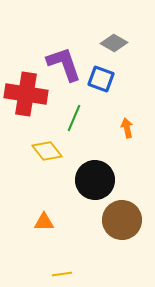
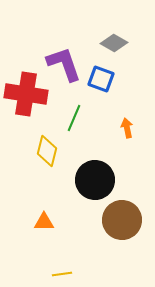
yellow diamond: rotated 52 degrees clockwise
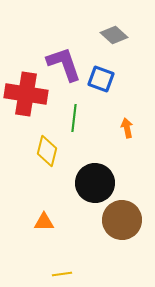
gray diamond: moved 8 px up; rotated 12 degrees clockwise
green line: rotated 16 degrees counterclockwise
black circle: moved 3 px down
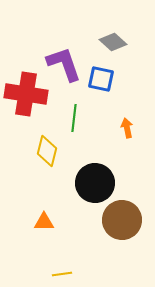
gray diamond: moved 1 px left, 7 px down
blue square: rotated 8 degrees counterclockwise
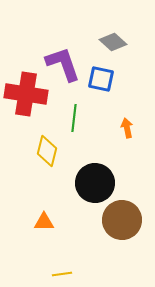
purple L-shape: moved 1 px left
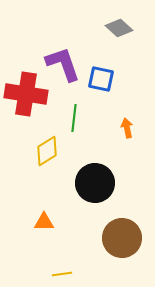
gray diamond: moved 6 px right, 14 px up
yellow diamond: rotated 44 degrees clockwise
brown circle: moved 18 px down
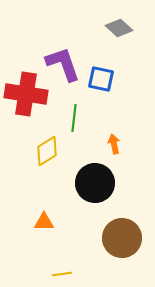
orange arrow: moved 13 px left, 16 px down
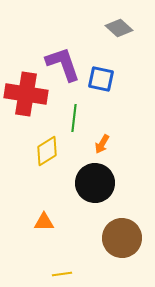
orange arrow: moved 12 px left; rotated 138 degrees counterclockwise
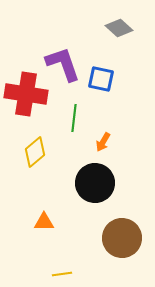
orange arrow: moved 1 px right, 2 px up
yellow diamond: moved 12 px left, 1 px down; rotated 8 degrees counterclockwise
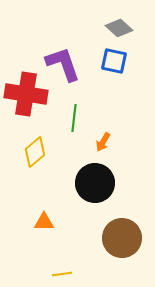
blue square: moved 13 px right, 18 px up
